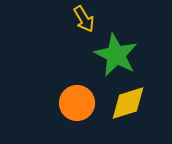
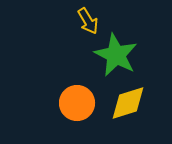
yellow arrow: moved 4 px right, 2 px down
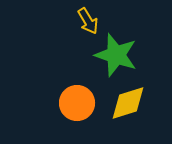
green star: rotated 9 degrees counterclockwise
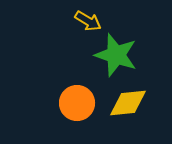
yellow arrow: rotated 28 degrees counterclockwise
yellow diamond: rotated 12 degrees clockwise
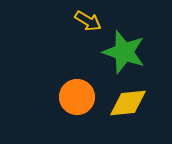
green star: moved 8 px right, 3 px up
orange circle: moved 6 px up
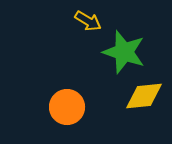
orange circle: moved 10 px left, 10 px down
yellow diamond: moved 16 px right, 7 px up
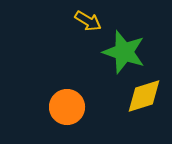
yellow diamond: rotated 12 degrees counterclockwise
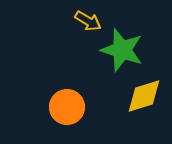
green star: moved 2 px left, 2 px up
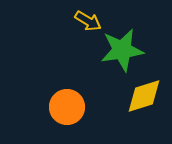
green star: rotated 27 degrees counterclockwise
